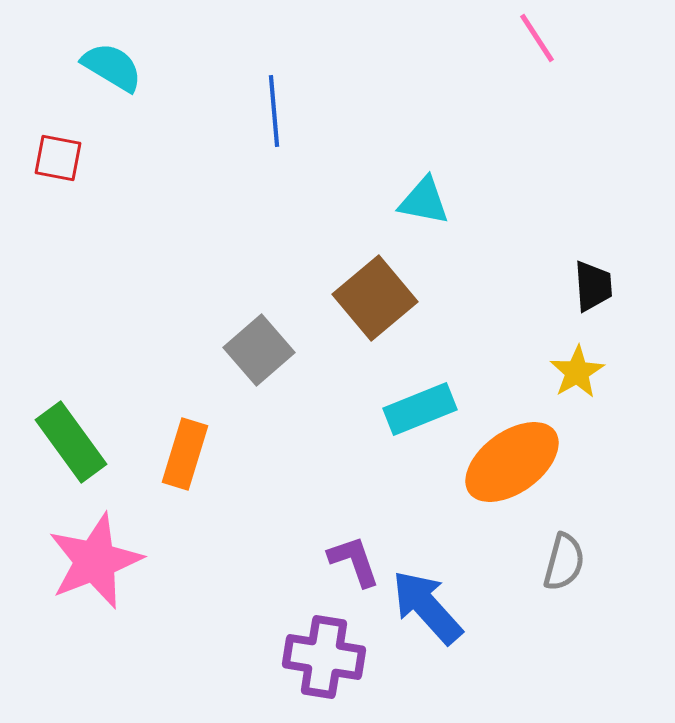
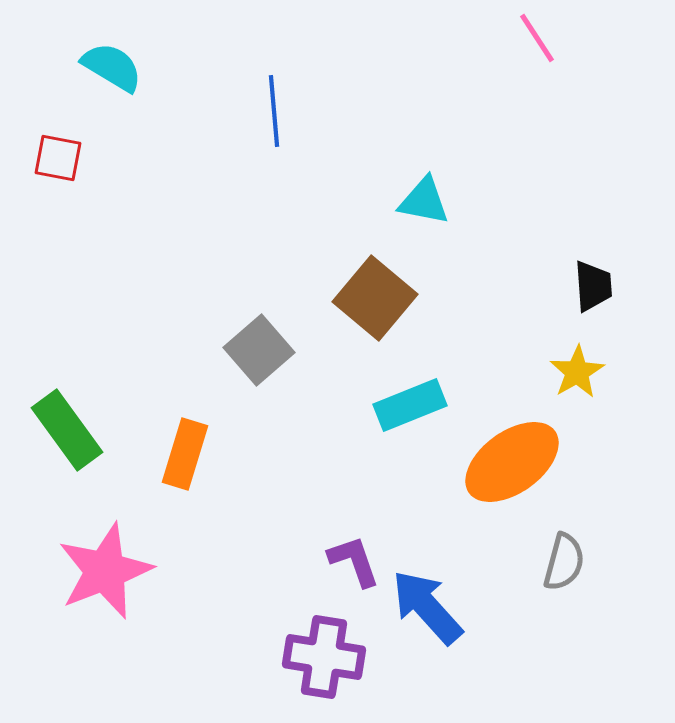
brown square: rotated 10 degrees counterclockwise
cyan rectangle: moved 10 px left, 4 px up
green rectangle: moved 4 px left, 12 px up
pink star: moved 10 px right, 10 px down
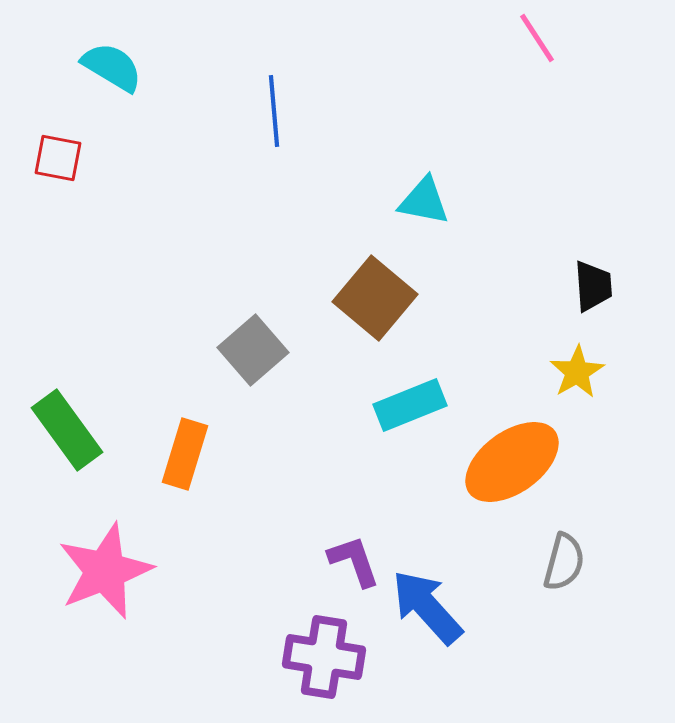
gray square: moved 6 px left
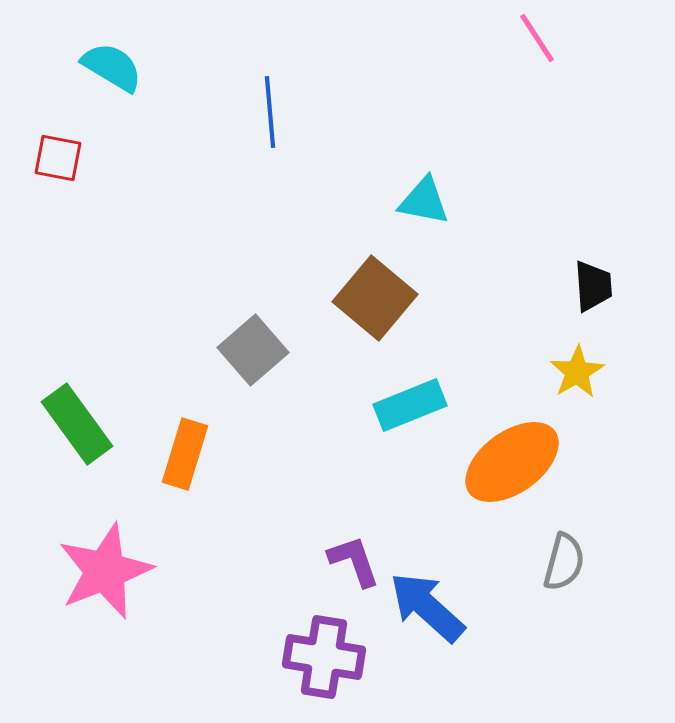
blue line: moved 4 px left, 1 px down
green rectangle: moved 10 px right, 6 px up
blue arrow: rotated 6 degrees counterclockwise
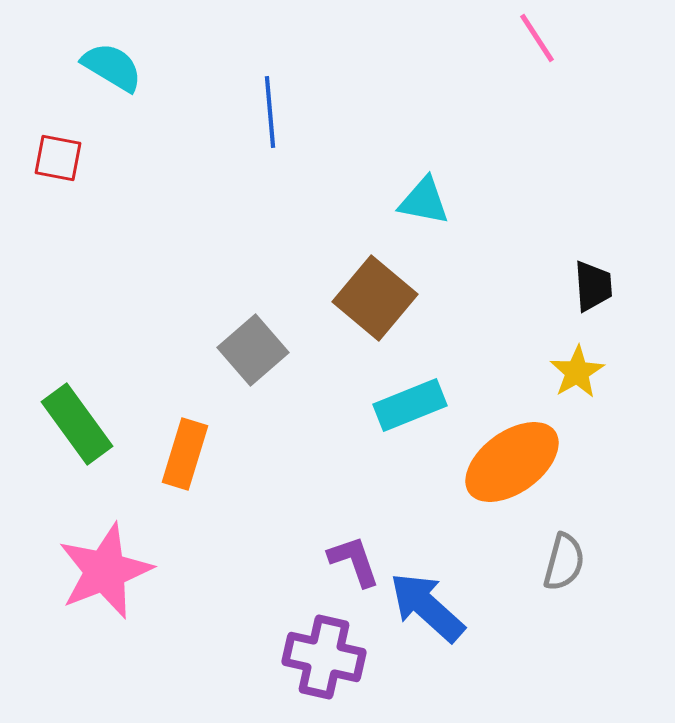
purple cross: rotated 4 degrees clockwise
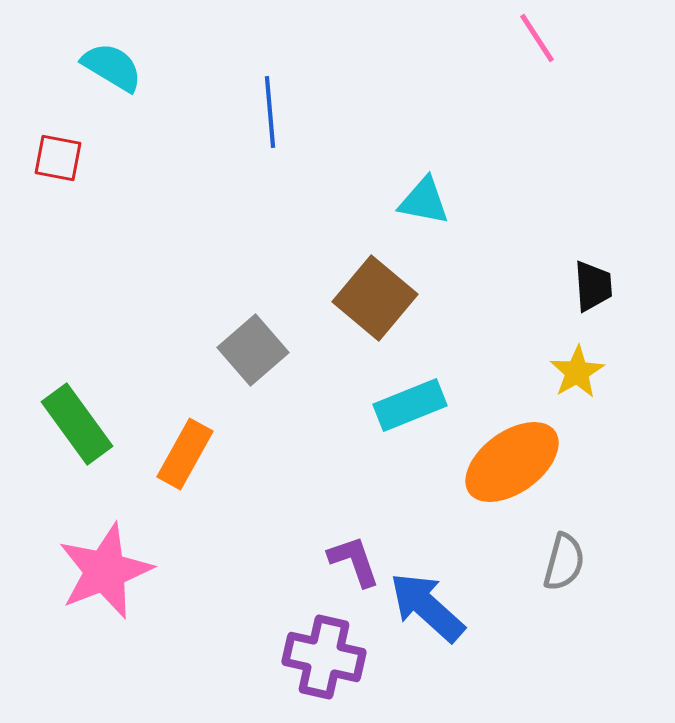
orange rectangle: rotated 12 degrees clockwise
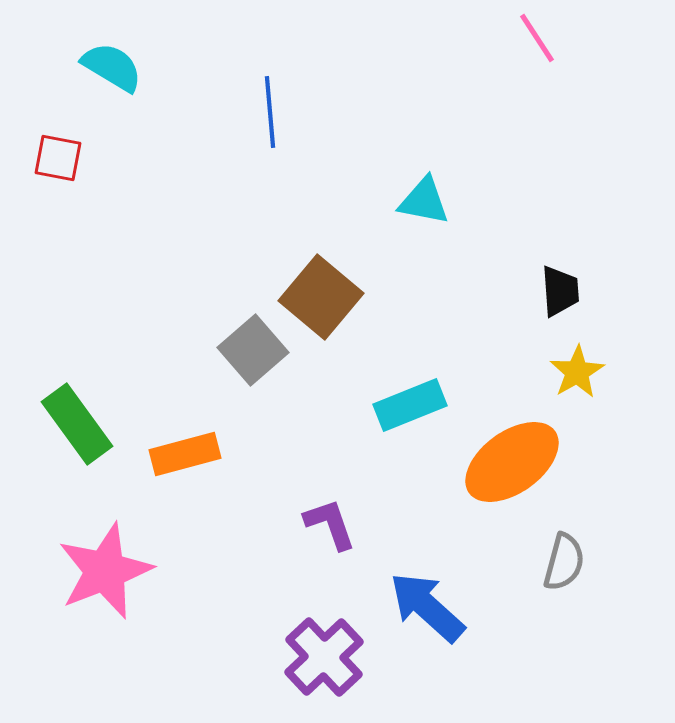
black trapezoid: moved 33 px left, 5 px down
brown square: moved 54 px left, 1 px up
orange rectangle: rotated 46 degrees clockwise
purple L-shape: moved 24 px left, 37 px up
purple cross: rotated 34 degrees clockwise
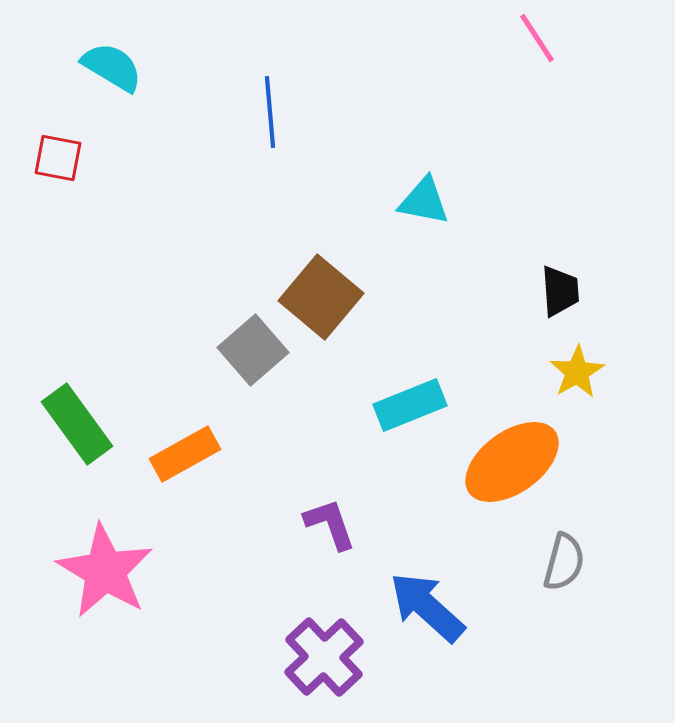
orange rectangle: rotated 14 degrees counterclockwise
pink star: rotated 20 degrees counterclockwise
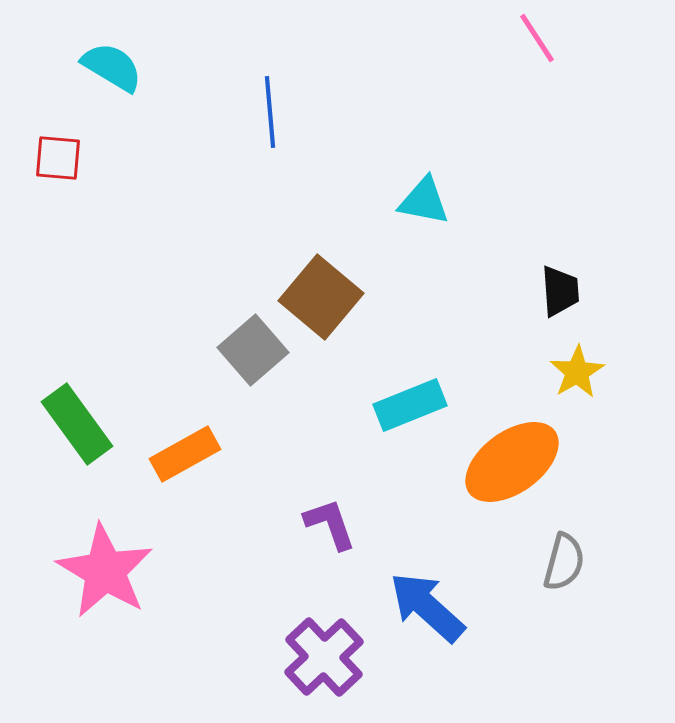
red square: rotated 6 degrees counterclockwise
